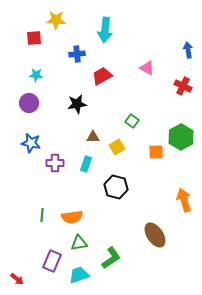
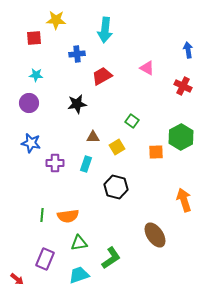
orange semicircle: moved 4 px left, 1 px up
purple rectangle: moved 7 px left, 2 px up
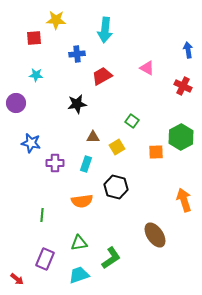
purple circle: moved 13 px left
orange semicircle: moved 14 px right, 15 px up
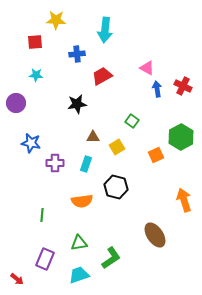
red square: moved 1 px right, 4 px down
blue arrow: moved 31 px left, 39 px down
orange square: moved 3 px down; rotated 21 degrees counterclockwise
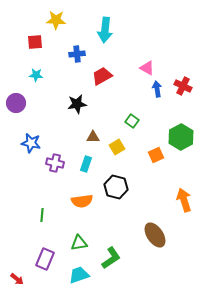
purple cross: rotated 12 degrees clockwise
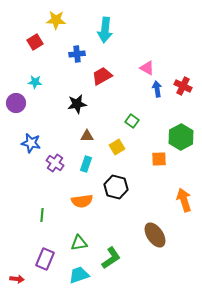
red square: rotated 28 degrees counterclockwise
cyan star: moved 1 px left, 7 px down
brown triangle: moved 6 px left, 1 px up
orange square: moved 3 px right, 4 px down; rotated 21 degrees clockwise
purple cross: rotated 24 degrees clockwise
red arrow: rotated 32 degrees counterclockwise
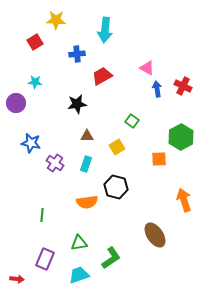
orange semicircle: moved 5 px right, 1 px down
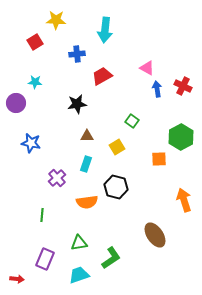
purple cross: moved 2 px right, 15 px down; rotated 12 degrees clockwise
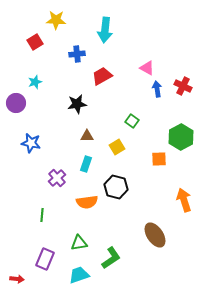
cyan star: rotated 24 degrees counterclockwise
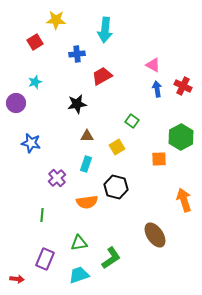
pink triangle: moved 6 px right, 3 px up
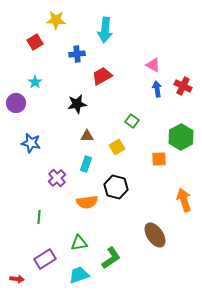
cyan star: rotated 16 degrees counterclockwise
green line: moved 3 px left, 2 px down
purple rectangle: rotated 35 degrees clockwise
